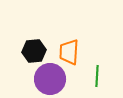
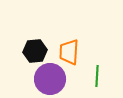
black hexagon: moved 1 px right
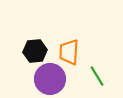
green line: rotated 35 degrees counterclockwise
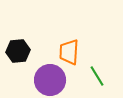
black hexagon: moved 17 px left
purple circle: moved 1 px down
